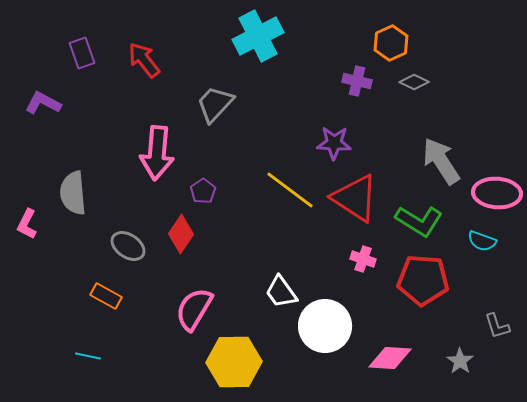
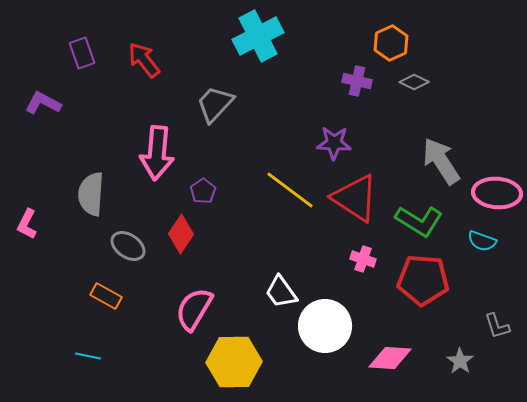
gray semicircle: moved 18 px right, 1 px down; rotated 9 degrees clockwise
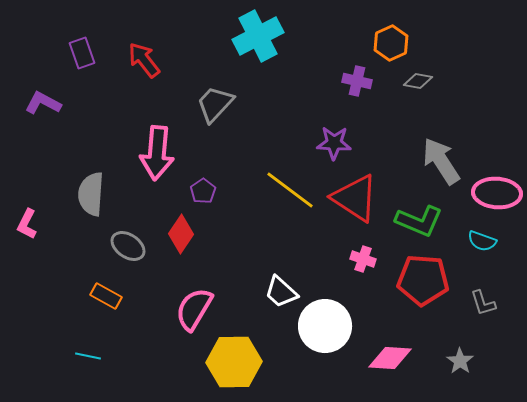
gray diamond: moved 4 px right, 1 px up; rotated 16 degrees counterclockwise
green L-shape: rotated 9 degrees counterclockwise
white trapezoid: rotated 12 degrees counterclockwise
gray L-shape: moved 14 px left, 23 px up
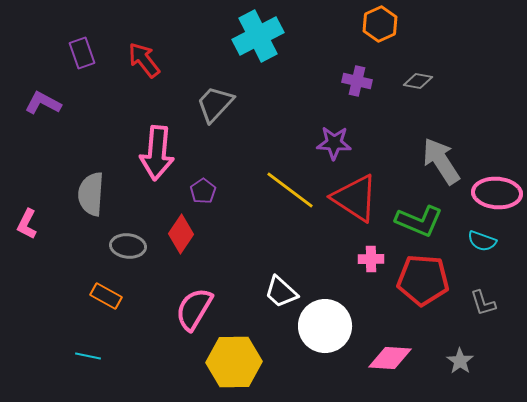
orange hexagon: moved 11 px left, 19 px up
gray ellipse: rotated 28 degrees counterclockwise
pink cross: moved 8 px right; rotated 20 degrees counterclockwise
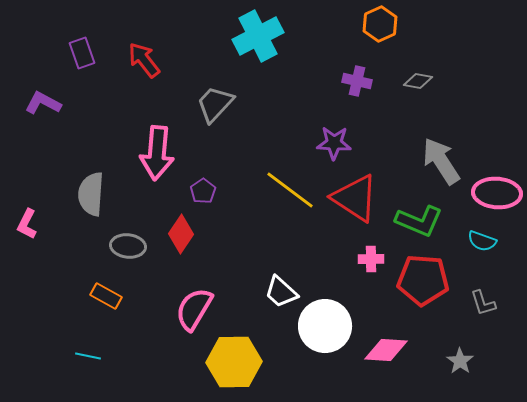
pink diamond: moved 4 px left, 8 px up
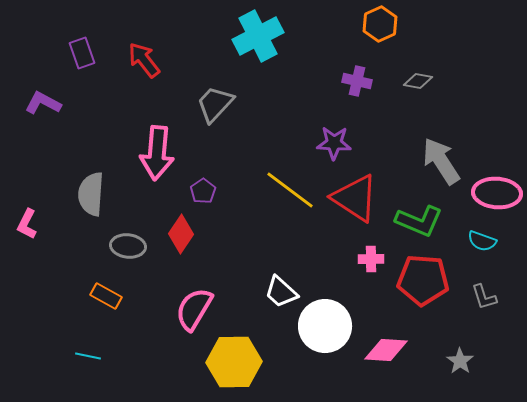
gray L-shape: moved 1 px right, 6 px up
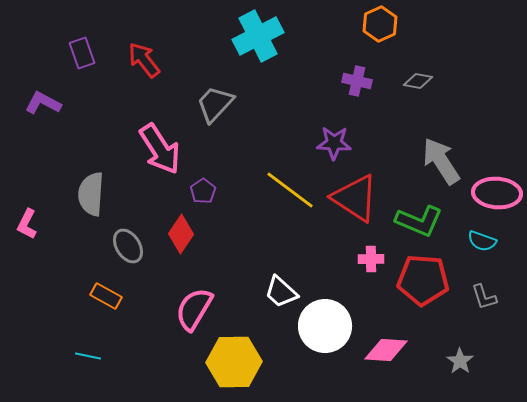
pink arrow: moved 3 px right, 4 px up; rotated 38 degrees counterclockwise
gray ellipse: rotated 52 degrees clockwise
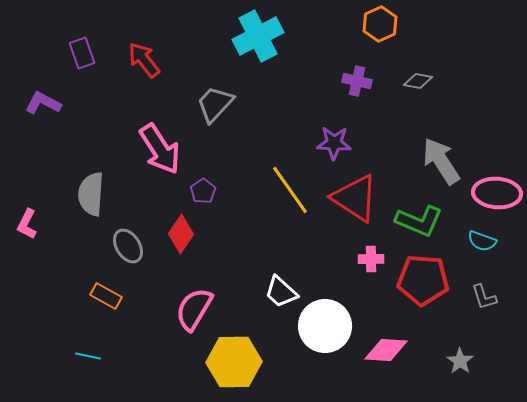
yellow line: rotated 18 degrees clockwise
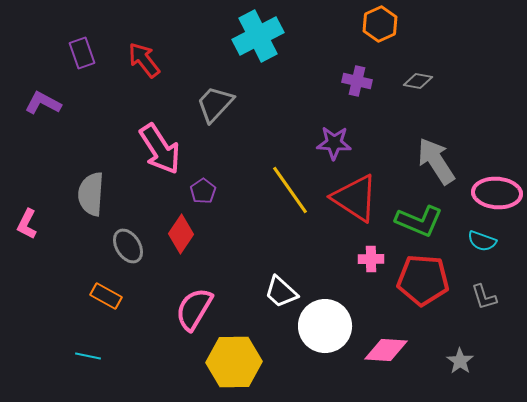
gray arrow: moved 5 px left
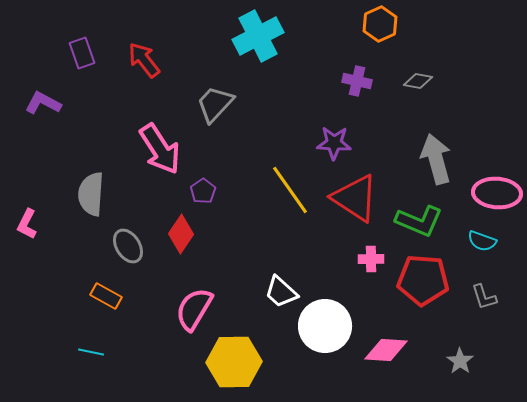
gray arrow: moved 2 px up; rotated 18 degrees clockwise
cyan line: moved 3 px right, 4 px up
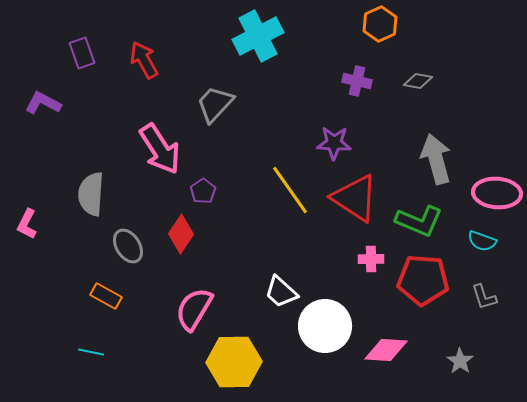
red arrow: rotated 9 degrees clockwise
